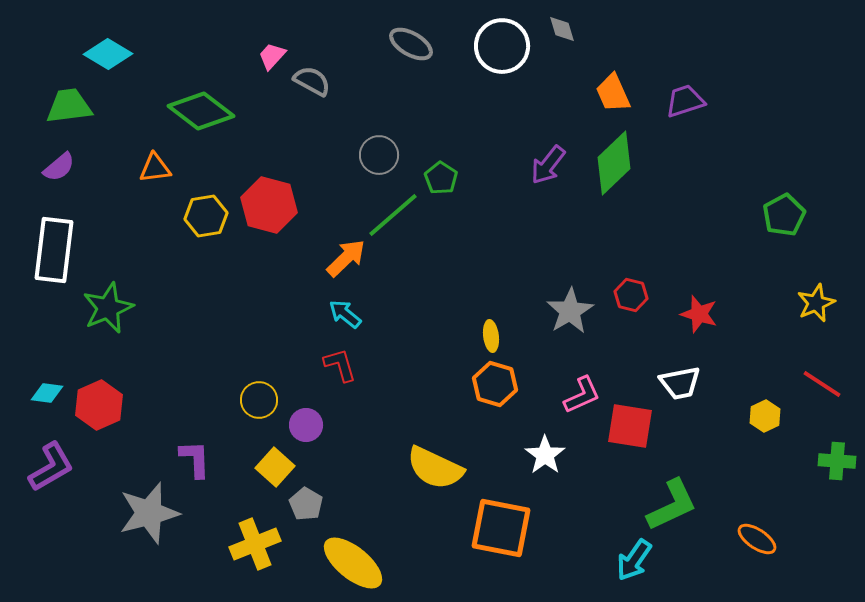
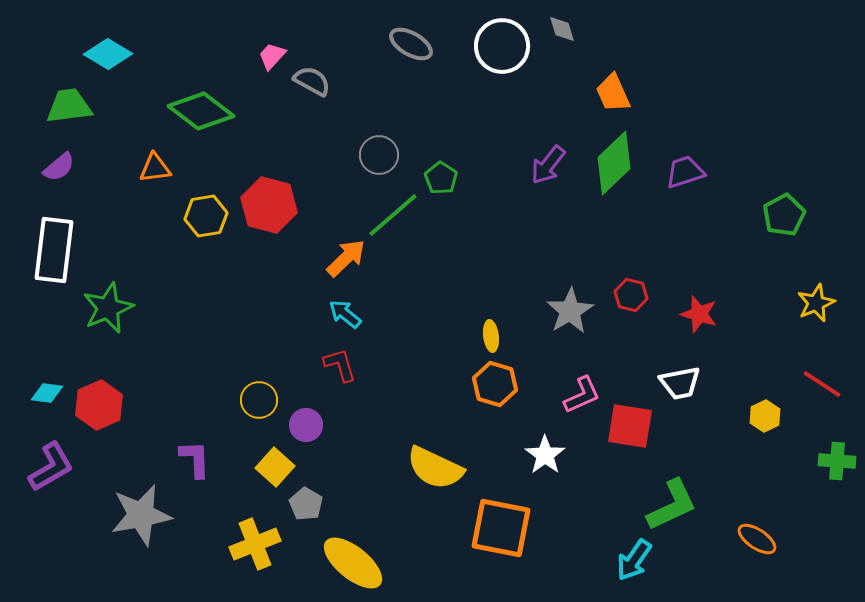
purple trapezoid at (685, 101): moved 71 px down
gray star at (149, 513): moved 8 px left, 2 px down; rotated 4 degrees clockwise
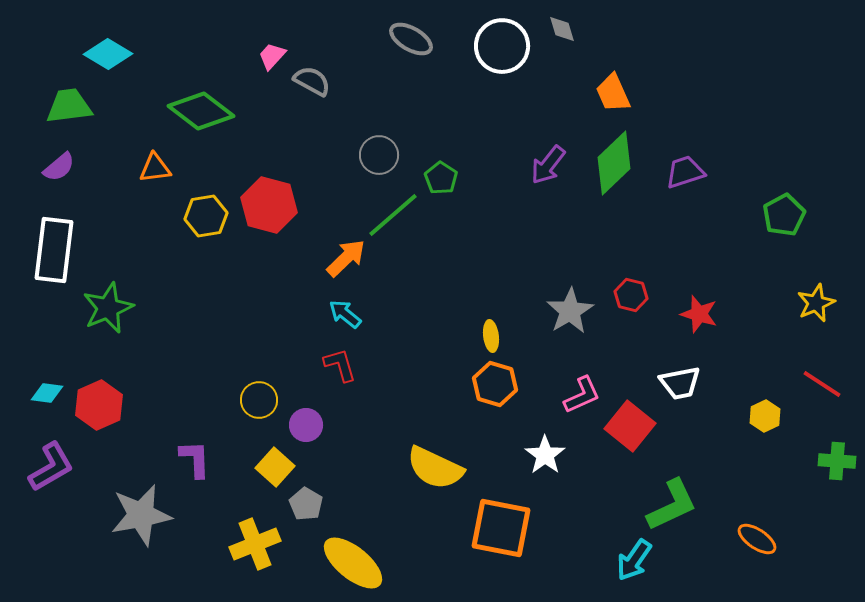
gray ellipse at (411, 44): moved 5 px up
red square at (630, 426): rotated 30 degrees clockwise
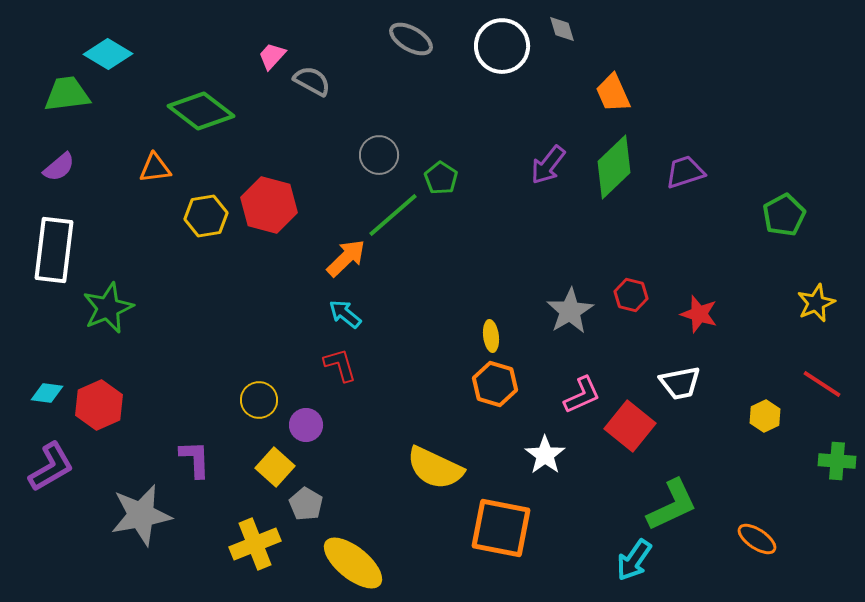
green trapezoid at (69, 106): moved 2 px left, 12 px up
green diamond at (614, 163): moved 4 px down
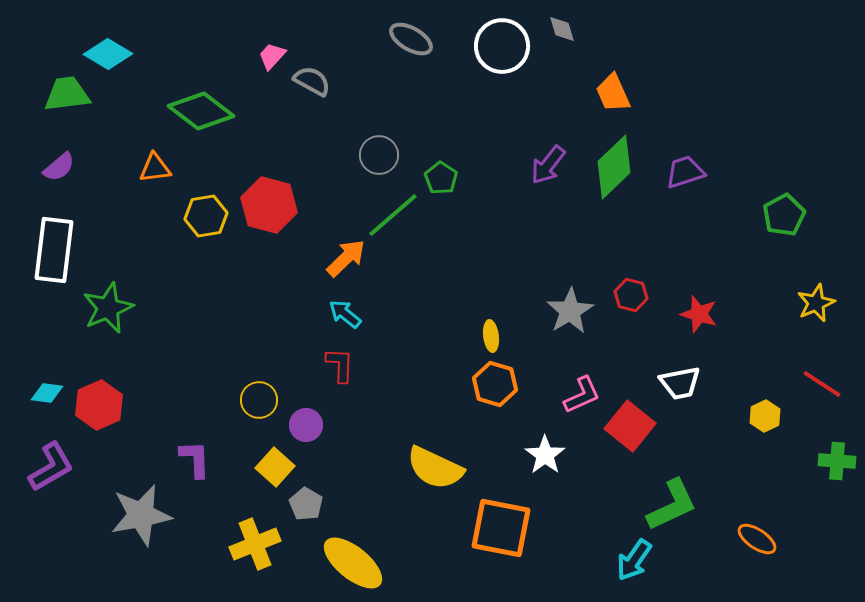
red L-shape at (340, 365): rotated 18 degrees clockwise
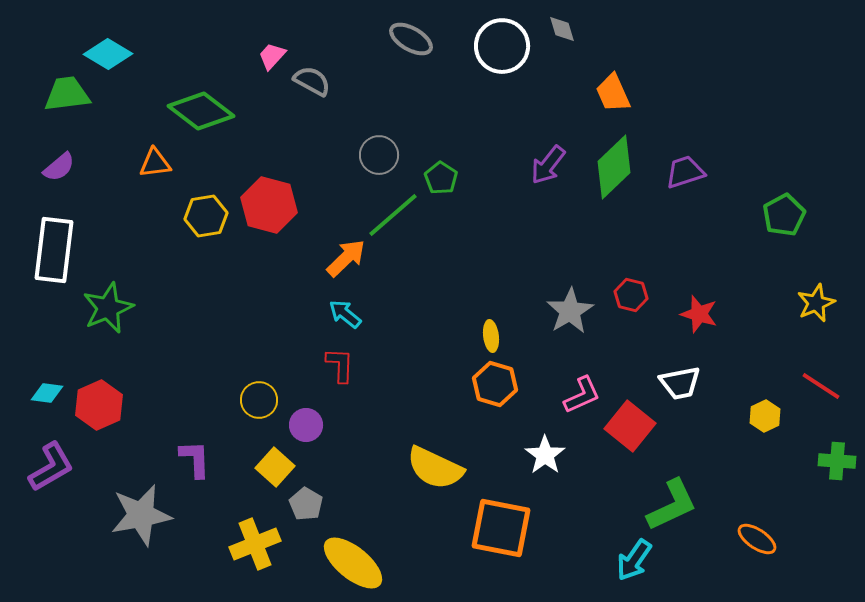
orange triangle at (155, 168): moved 5 px up
red line at (822, 384): moved 1 px left, 2 px down
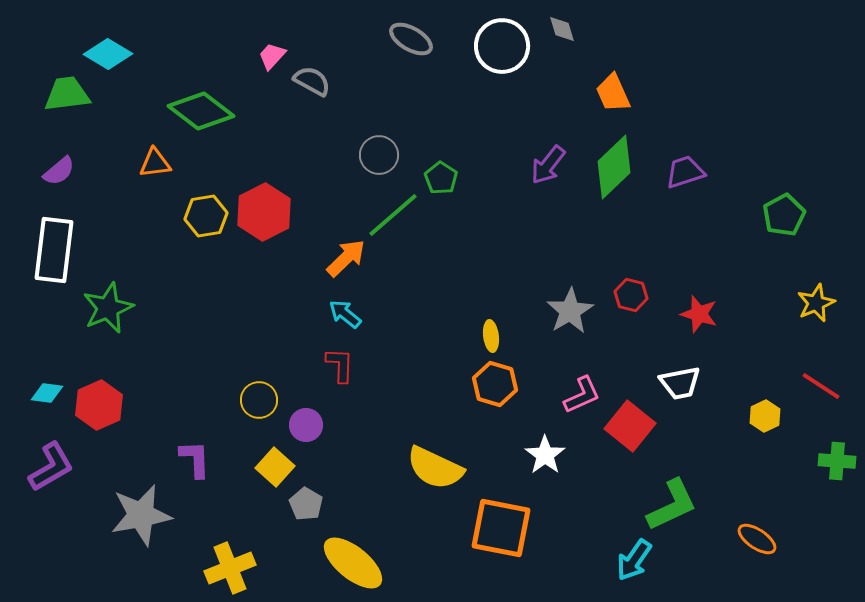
purple semicircle at (59, 167): moved 4 px down
red hexagon at (269, 205): moved 5 px left, 7 px down; rotated 18 degrees clockwise
yellow cross at (255, 544): moved 25 px left, 24 px down
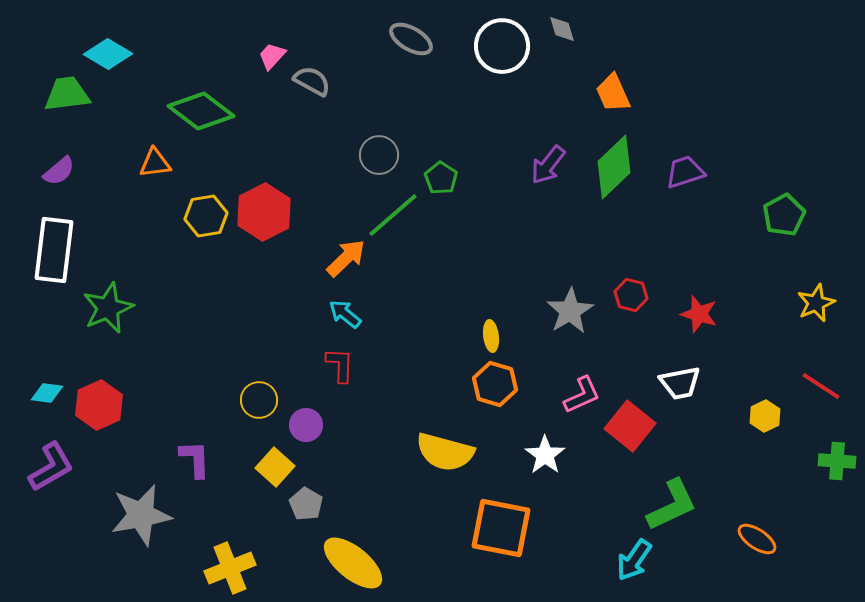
yellow semicircle at (435, 468): moved 10 px right, 16 px up; rotated 10 degrees counterclockwise
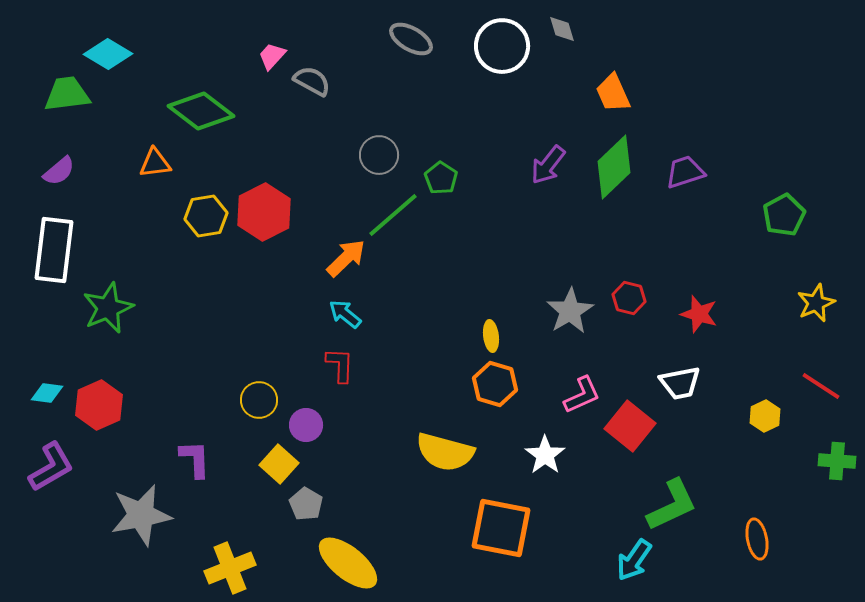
red hexagon at (631, 295): moved 2 px left, 3 px down
yellow square at (275, 467): moved 4 px right, 3 px up
orange ellipse at (757, 539): rotated 45 degrees clockwise
yellow ellipse at (353, 563): moved 5 px left
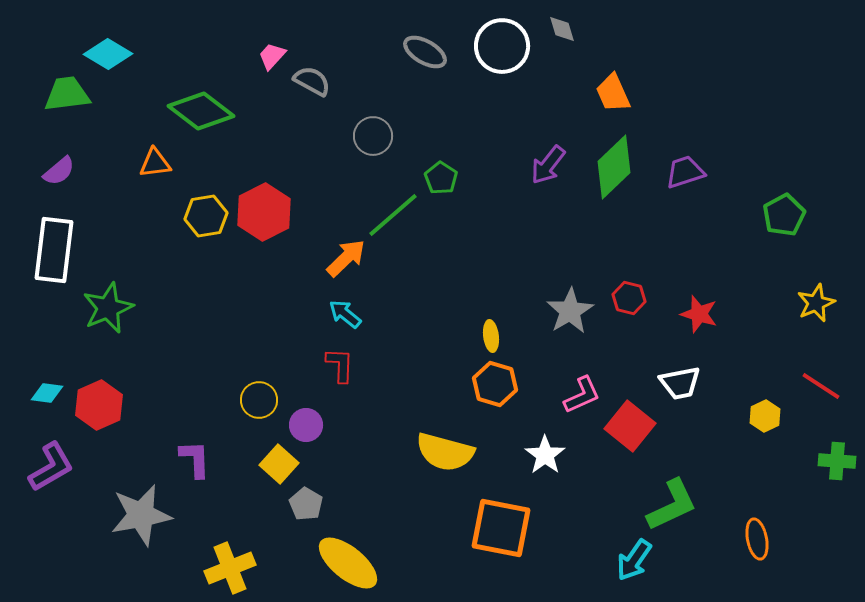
gray ellipse at (411, 39): moved 14 px right, 13 px down
gray circle at (379, 155): moved 6 px left, 19 px up
